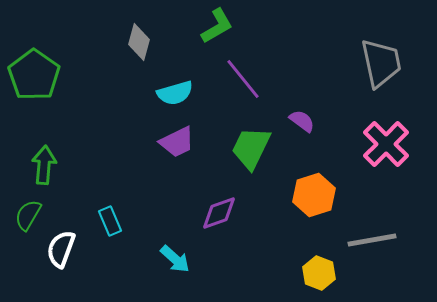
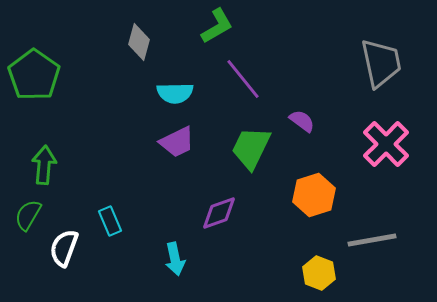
cyan semicircle: rotated 15 degrees clockwise
white semicircle: moved 3 px right, 1 px up
cyan arrow: rotated 36 degrees clockwise
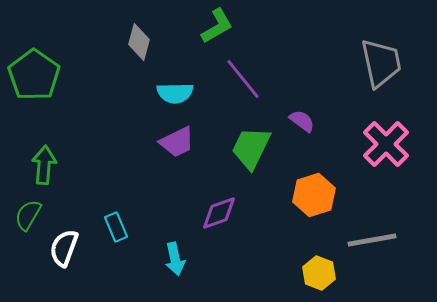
cyan rectangle: moved 6 px right, 6 px down
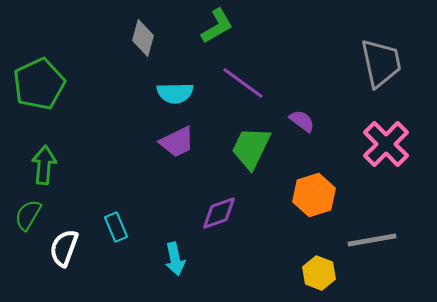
gray diamond: moved 4 px right, 4 px up
green pentagon: moved 5 px right, 9 px down; rotated 12 degrees clockwise
purple line: moved 4 px down; rotated 15 degrees counterclockwise
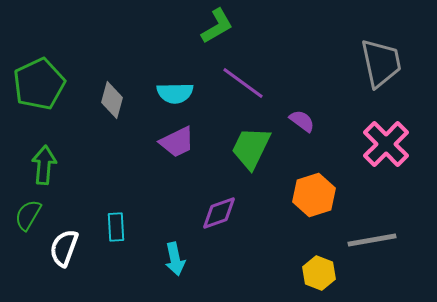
gray diamond: moved 31 px left, 62 px down
cyan rectangle: rotated 20 degrees clockwise
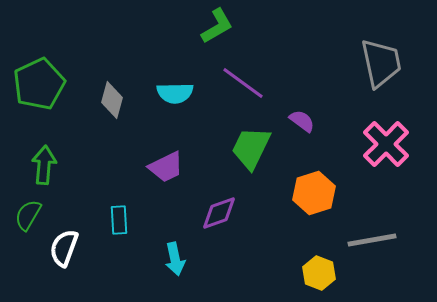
purple trapezoid: moved 11 px left, 25 px down
orange hexagon: moved 2 px up
cyan rectangle: moved 3 px right, 7 px up
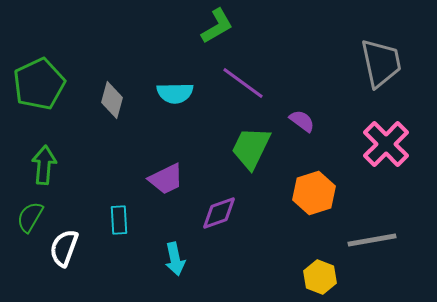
purple trapezoid: moved 12 px down
green semicircle: moved 2 px right, 2 px down
yellow hexagon: moved 1 px right, 4 px down
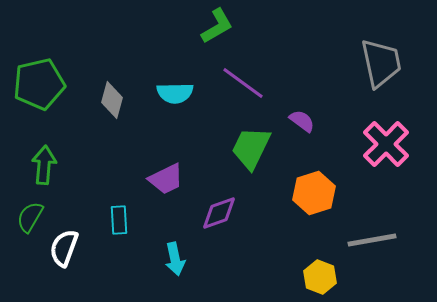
green pentagon: rotated 12 degrees clockwise
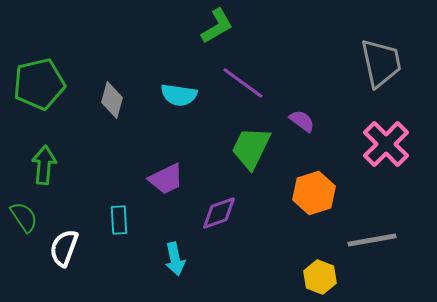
cyan semicircle: moved 4 px right, 2 px down; rotated 9 degrees clockwise
green semicircle: moved 6 px left; rotated 116 degrees clockwise
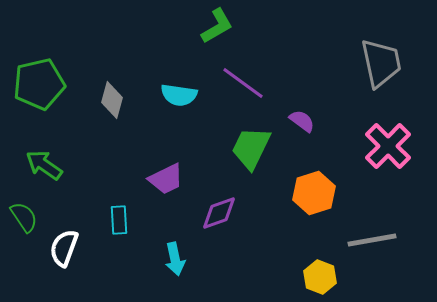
pink cross: moved 2 px right, 2 px down
green arrow: rotated 60 degrees counterclockwise
